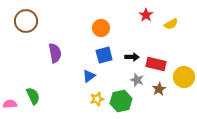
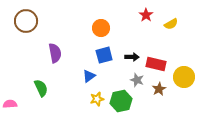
green semicircle: moved 8 px right, 8 px up
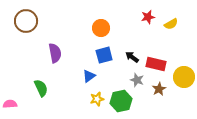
red star: moved 2 px right, 2 px down; rotated 24 degrees clockwise
black arrow: rotated 144 degrees counterclockwise
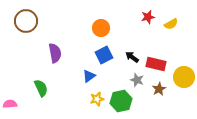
blue square: rotated 12 degrees counterclockwise
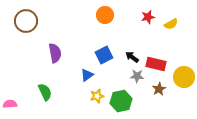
orange circle: moved 4 px right, 13 px up
blue triangle: moved 2 px left, 1 px up
gray star: moved 4 px up; rotated 16 degrees counterclockwise
green semicircle: moved 4 px right, 4 px down
yellow star: moved 3 px up
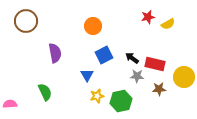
orange circle: moved 12 px left, 11 px down
yellow semicircle: moved 3 px left
black arrow: moved 1 px down
red rectangle: moved 1 px left
blue triangle: rotated 24 degrees counterclockwise
brown star: rotated 24 degrees clockwise
